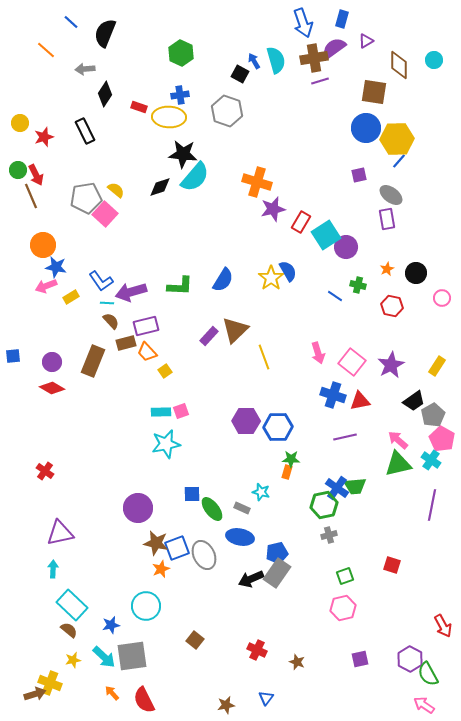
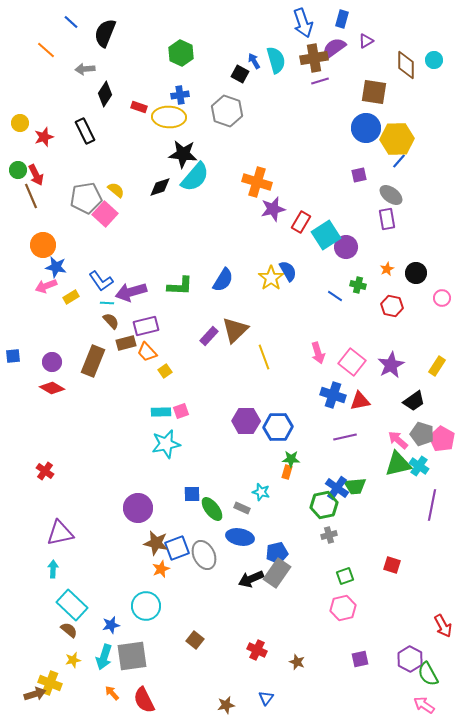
brown diamond at (399, 65): moved 7 px right
gray pentagon at (433, 415): moved 11 px left, 19 px down; rotated 25 degrees counterclockwise
cyan cross at (431, 460): moved 12 px left, 6 px down
cyan arrow at (104, 657): rotated 65 degrees clockwise
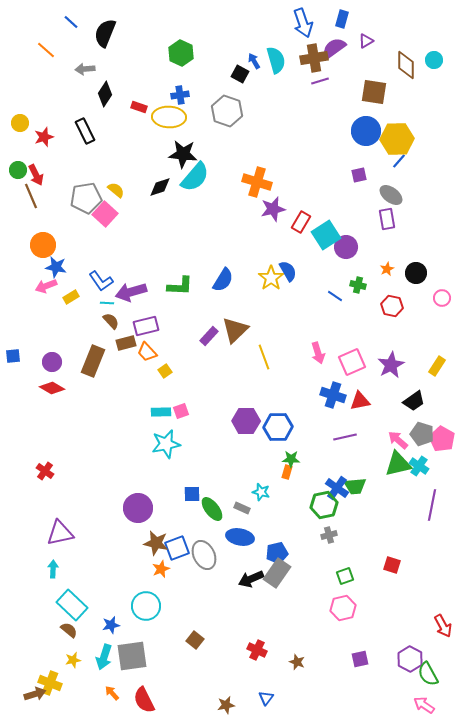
blue circle at (366, 128): moved 3 px down
pink square at (352, 362): rotated 28 degrees clockwise
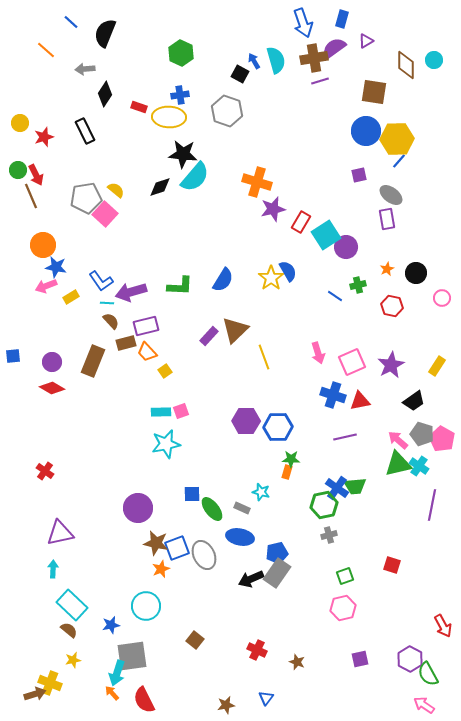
green cross at (358, 285): rotated 28 degrees counterclockwise
cyan arrow at (104, 657): moved 13 px right, 16 px down
